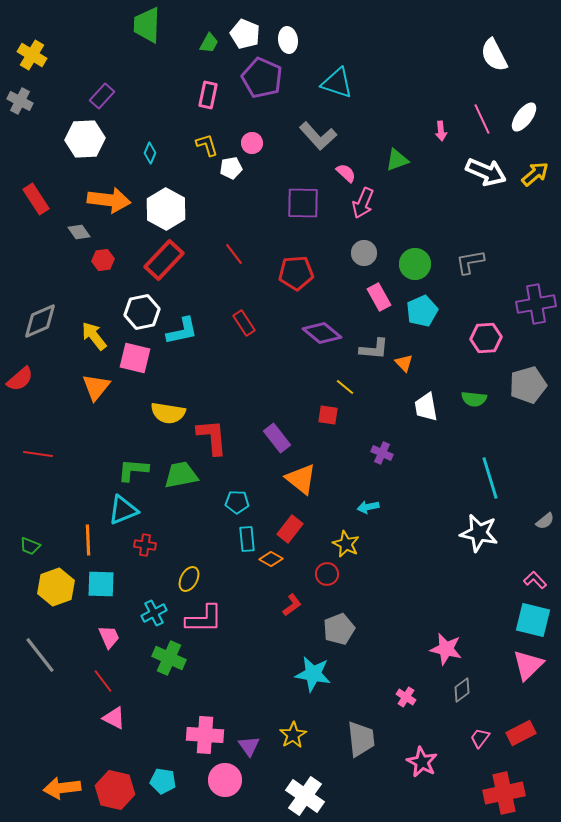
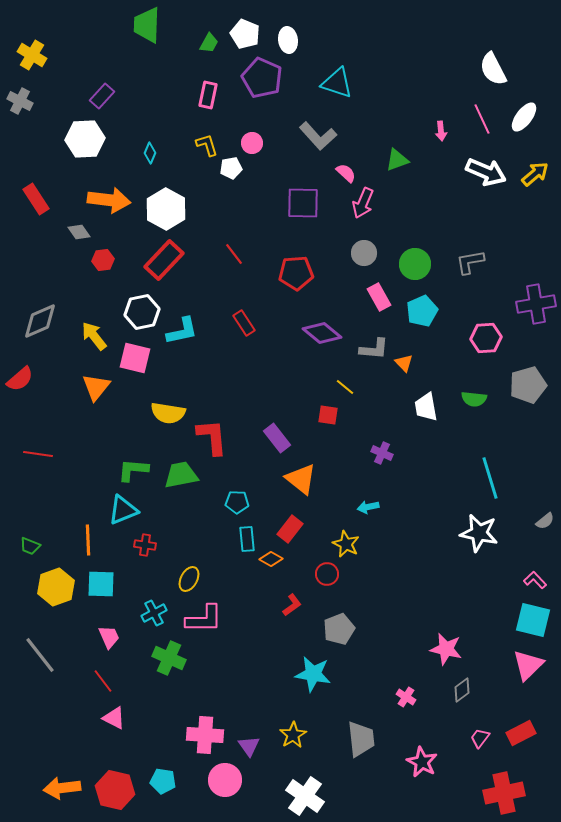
white semicircle at (494, 55): moved 1 px left, 14 px down
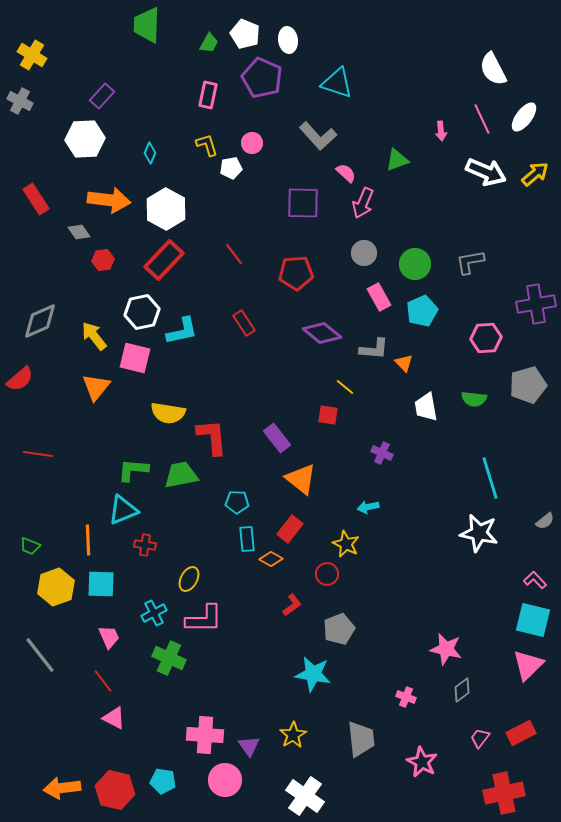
pink cross at (406, 697): rotated 12 degrees counterclockwise
